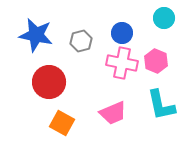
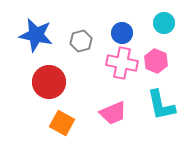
cyan circle: moved 5 px down
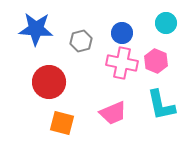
cyan circle: moved 2 px right
blue star: moved 6 px up; rotated 8 degrees counterclockwise
orange square: rotated 15 degrees counterclockwise
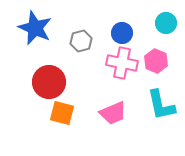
blue star: moved 1 px left, 1 px up; rotated 20 degrees clockwise
orange square: moved 10 px up
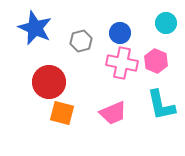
blue circle: moved 2 px left
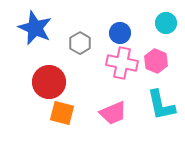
gray hexagon: moved 1 px left, 2 px down; rotated 15 degrees counterclockwise
